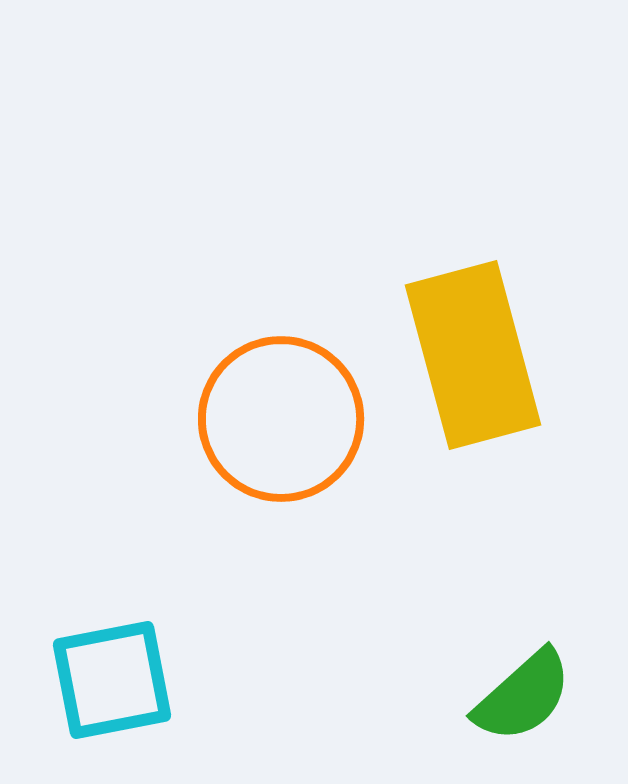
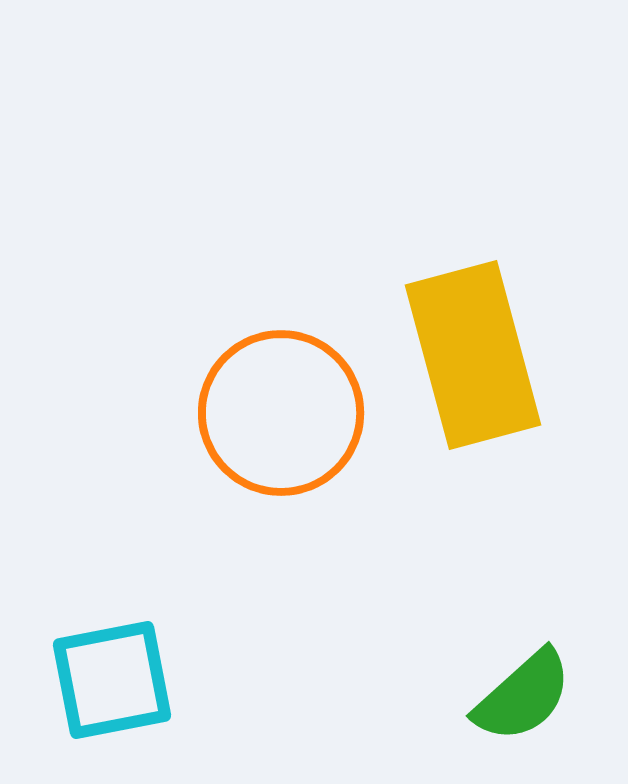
orange circle: moved 6 px up
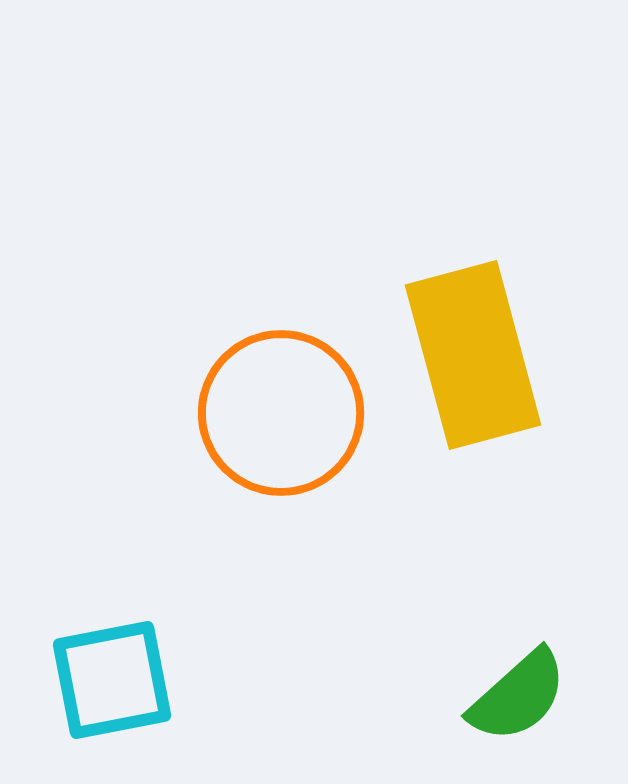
green semicircle: moved 5 px left
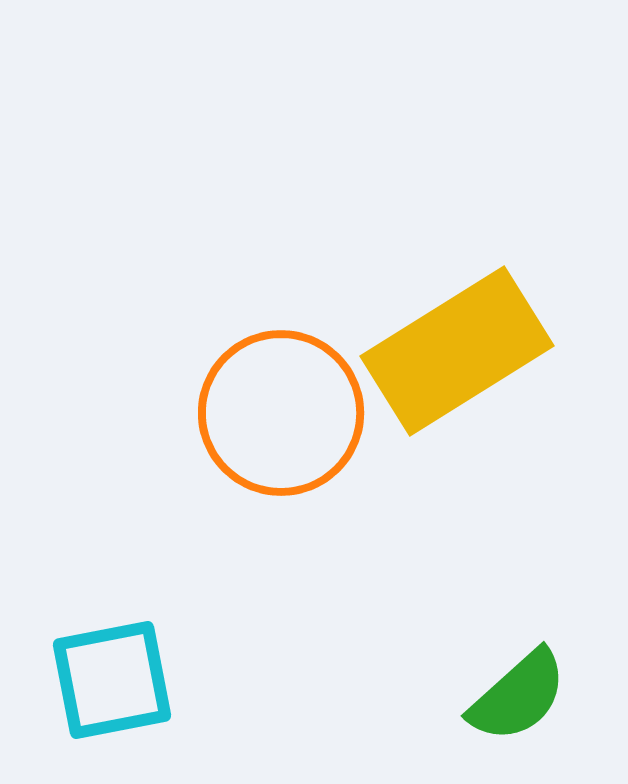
yellow rectangle: moved 16 px left, 4 px up; rotated 73 degrees clockwise
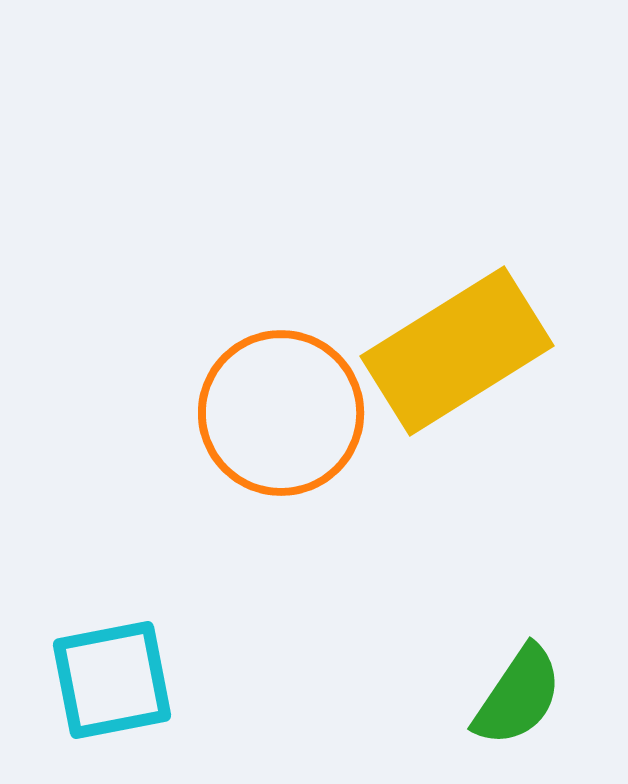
green semicircle: rotated 14 degrees counterclockwise
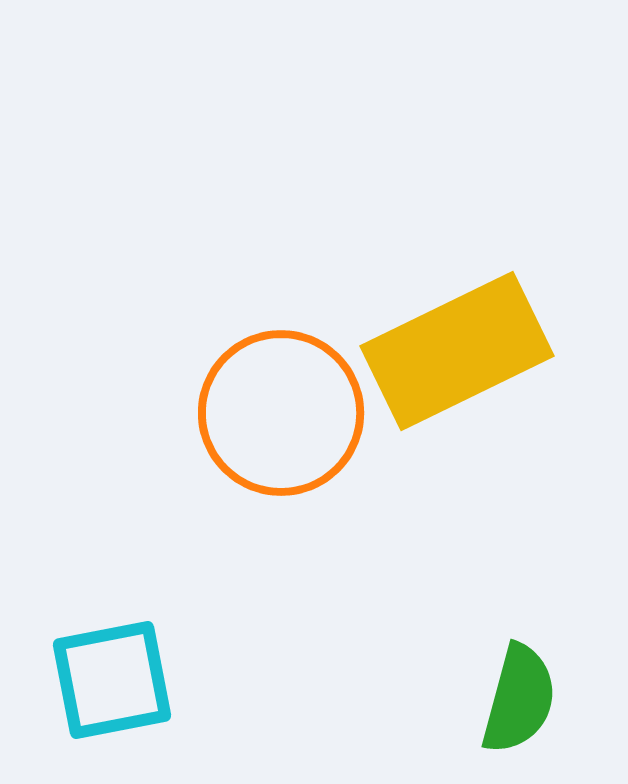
yellow rectangle: rotated 6 degrees clockwise
green semicircle: moved 1 px right, 3 px down; rotated 19 degrees counterclockwise
